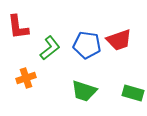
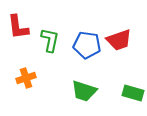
green L-shape: moved 8 px up; rotated 40 degrees counterclockwise
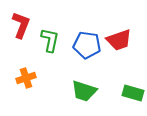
red L-shape: moved 3 px right, 2 px up; rotated 152 degrees counterclockwise
